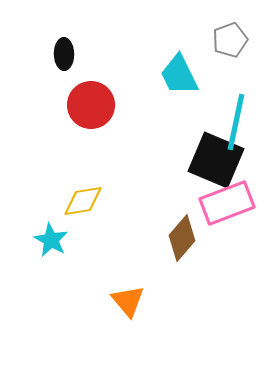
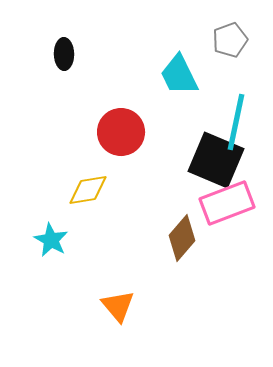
red circle: moved 30 px right, 27 px down
yellow diamond: moved 5 px right, 11 px up
orange triangle: moved 10 px left, 5 px down
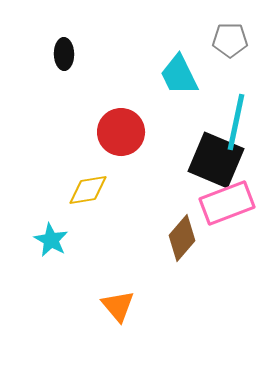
gray pentagon: rotated 20 degrees clockwise
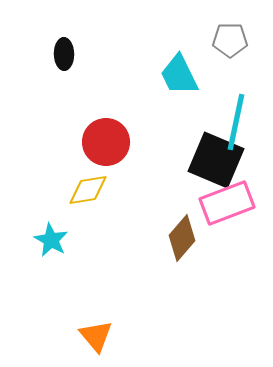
red circle: moved 15 px left, 10 px down
orange triangle: moved 22 px left, 30 px down
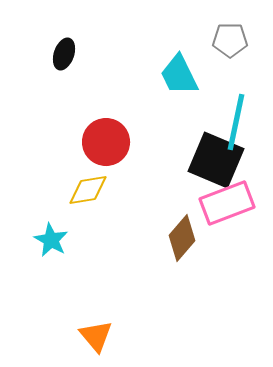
black ellipse: rotated 20 degrees clockwise
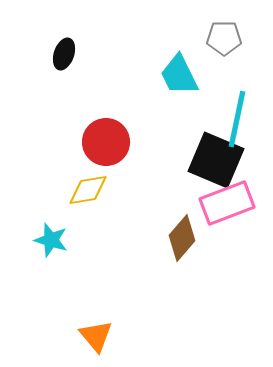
gray pentagon: moved 6 px left, 2 px up
cyan line: moved 1 px right, 3 px up
cyan star: rotated 12 degrees counterclockwise
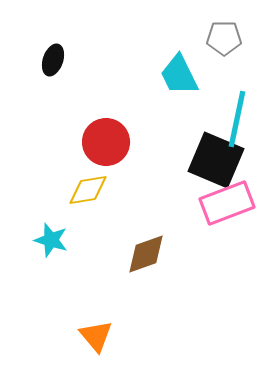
black ellipse: moved 11 px left, 6 px down
brown diamond: moved 36 px left, 16 px down; rotated 30 degrees clockwise
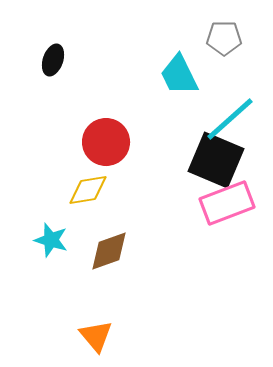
cyan line: moved 7 px left; rotated 36 degrees clockwise
brown diamond: moved 37 px left, 3 px up
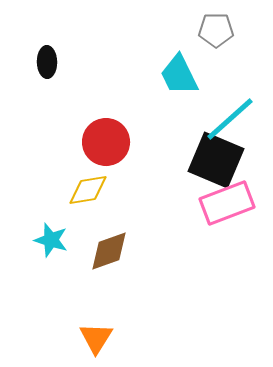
gray pentagon: moved 8 px left, 8 px up
black ellipse: moved 6 px left, 2 px down; rotated 20 degrees counterclockwise
orange triangle: moved 2 px down; rotated 12 degrees clockwise
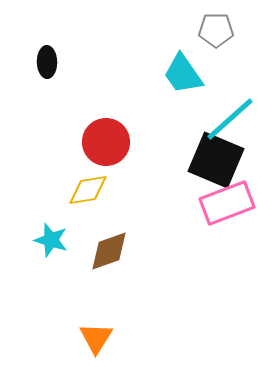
cyan trapezoid: moved 4 px right, 1 px up; rotated 9 degrees counterclockwise
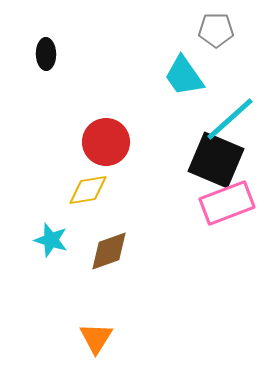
black ellipse: moved 1 px left, 8 px up
cyan trapezoid: moved 1 px right, 2 px down
